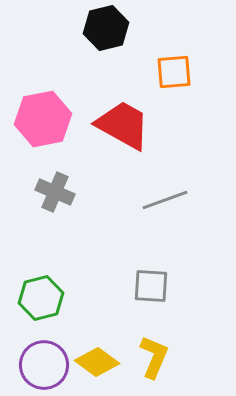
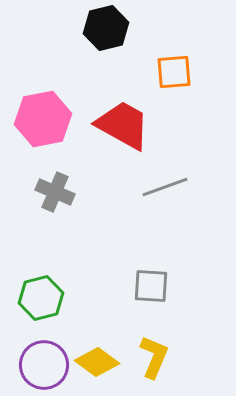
gray line: moved 13 px up
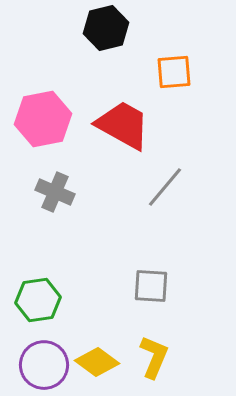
gray line: rotated 30 degrees counterclockwise
green hexagon: moved 3 px left, 2 px down; rotated 6 degrees clockwise
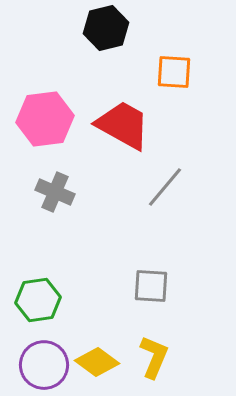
orange square: rotated 9 degrees clockwise
pink hexagon: moved 2 px right; rotated 4 degrees clockwise
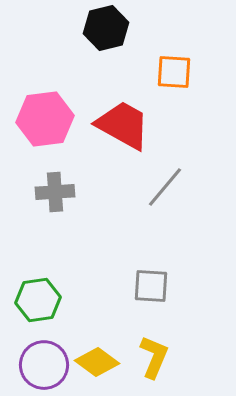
gray cross: rotated 27 degrees counterclockwise
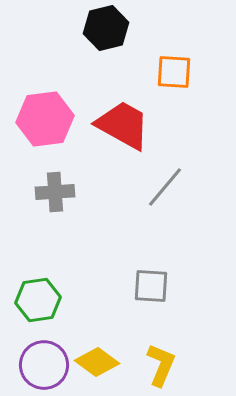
yellow L-shape: moved 7 px right, 8 px down
